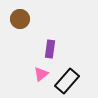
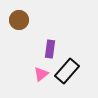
brown circle: moved 1 px left, 1 px down
black rectangle: moved 10 px up
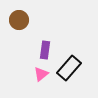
purple rectangle: moved 5 px left, 1 px down
black rectangle: moved 2 px right, 3 px up
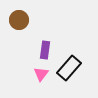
pink triangle: rotated 14 degrees counterclockwise
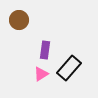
pink triangle: rotated 21 degrees clockwise
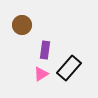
brown circle: moved 3 px right, 5 px down
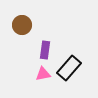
pink triangle: moved 2 px right; rotated 21 degrees clockwise
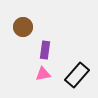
brown circle: moved 1 px right, 2 px down
black rectangle: moved 8 px right, 7 px down
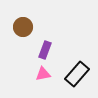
purple rectangle: rotated 12 degrees clockwise
black rectangle: moved 1 px up
